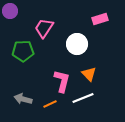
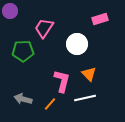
white line: moved 2 px right; rotated 10 degrees clockwise
orange line: rotated 24 degrees counterclockwise
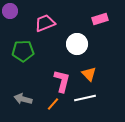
pink trapezoid: moved 1 px right, 5 px up; rotated 35 degrees clockwise
orange line: moved 3 px right
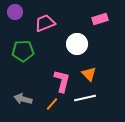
purple circle: moved 5 px right, 1 px down
orange line: moved 1 px left
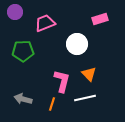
orange line: rotated 24 degrees counterclockwise
